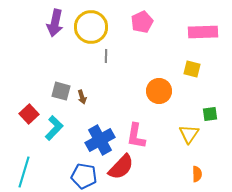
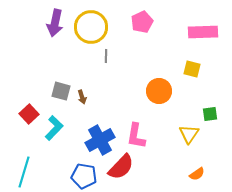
orange semicircle: rotated 56 degrees clockwise
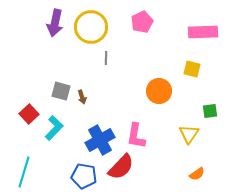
gray line: moved 2 px down
green square: moved 3 px up
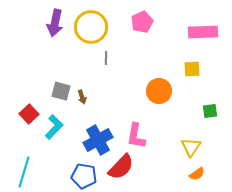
yellow square: rotated 18 degrees counterclockwise
cyan L-shape: moved 1 px up
yellow triangle: moved 2 px right, 13 px down
blue cross: moved 2 px left
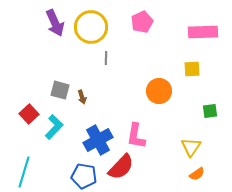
purple arrow: rotated 36 degrees counterclockwise
gray square: moved 1 px left, 1 px up
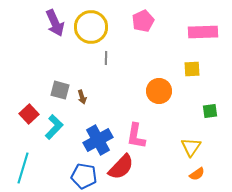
pink pentagon: moved 1 px right, 1 px up
cyan line: moved 1 px left, 4 px up
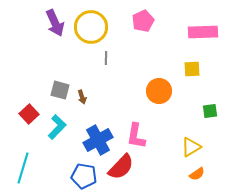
cyan L-shape: moved 3 px right
yellow triangle: rotated 25 degrees clockwise
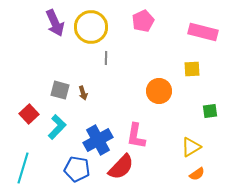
pink rectangle: rotated 16 degrees clockwise
brown arrow: moved 1 px right, 4 px up
blue pentagon: moved 7 px left, 7 px up
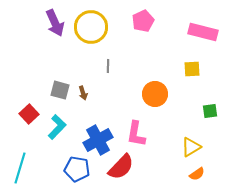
gray line: moved 2 px right, 8 px down
orange circle: moved 4 px left, 3 px down
pink L-shape: moved 2 px up
cyan line: moved 3 px left
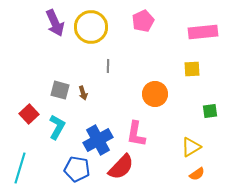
pink rectangle: rotated 20 degrees counterclockwise
cyan L-shape: rotated 15 degrees counterclockwise
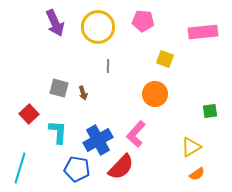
pink pentagon: rotated 30 degrees clockwise
yellow circle: moved 7 px right
yellow square: moved 27 px left, 10 px up; rotated 24 degrees clockwise
gray square: moved 1 px left, 2 px up
cyan L-shape: moved 1 px right, 5 px down; rotated 25 degrees counterclockwise
pink L-shape: rotated 32 degrees clockwise
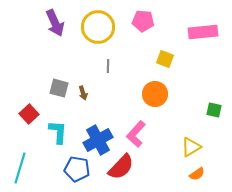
green square: moved 4 px right, 1 px up; rotated 21 degrees clockwise
